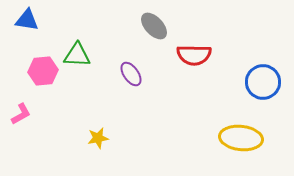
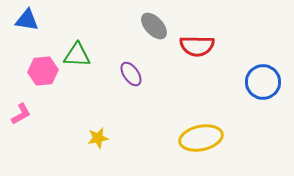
red semicircle: moved 3 px right, 9 px up
yellow ellipse: moved 40 px left; rotated 18 degrees counterclockwise
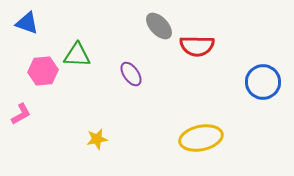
blue triangle: moved 3 px down; rotated 10 degrees clockwise
gray ellipse: moved 5 px right
yellow star: moved 1 px left, 1 px down
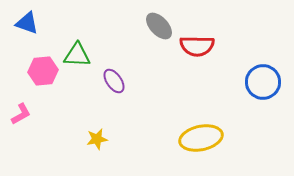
purple ellipse: moved 17 px left, 7 px down
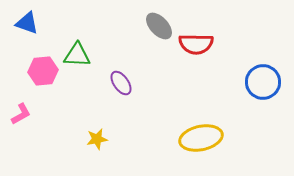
red semicircle: moved 1 px left, 2 px up
purple ellipse: moved 7 px right, 2 px down
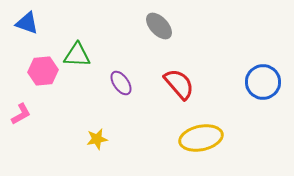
red semicircle: moved 17 px left, 40 px down; rotated 132 degrees counterclockwise
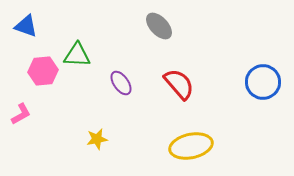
blue triangle: moved 1 px left, 3 px down
yellow ellipse: moved 10 px left, 8 px down
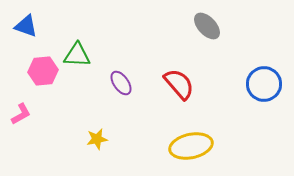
gray ellipse: moved 48 px right
blue circle: moved 1 px right, 2 px down
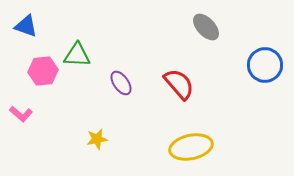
gray ellipse: moved 1 px left, 1 px down
blue circle: moved 1 px right, 19 px up
pink L-shape: rotated 70 degrees clockwise
yellow ellipse: moved 1 px down
